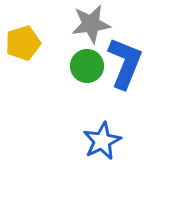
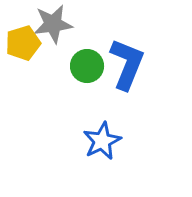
gray star: moved 38 px left
blue L-shape: moved 2 px right, 1 px down
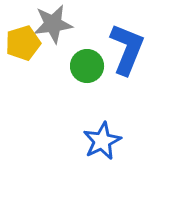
blue L-shape: moved 15 px up
